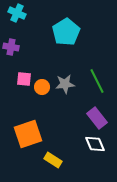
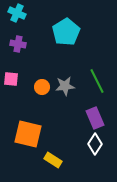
purple cross: moved 7 px right, 3 px up
pink square: moved 13 px left
gray star: moved 2 px down
purple rectangle: moved 2 px left; rotated 15 degrees clockwise
orange square: rotated 32 degrees clockwise
white diamond: rotated 55 degrees clockwise
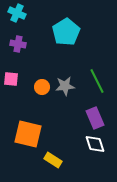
white diamond: rotated 50 degrees counterclockwise
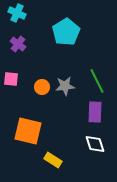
purple cross: rotated 28 degrees clockwise
purple rectangle: moved 6 px up; rotated 25 degrees clockwise
orange square: moved 3 px up
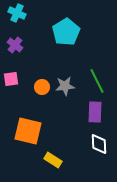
purple cross: moved 3 px left, 1 px down
pink square: rotated 14 degrees counterclockwise
white diamond: moved 4 px right; rotated 15 degrees clockwise
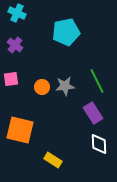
cyan pentagon: rotated 20 degrees clockwise
purple rectangle: moved 2 px left, 1 px down; rotated 35 degrees counterclockwise
orange square: moved 8 px left, 1 px up
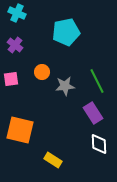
orange circle: moved 15 px up
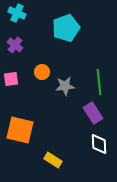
cyan pentagon: moved 4 px up; rotated 8 degrees counterclockwise
green line: moved 2 px right, 1 px down; rotated 20 degrees clockwise
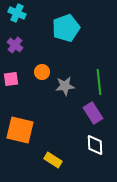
white diamond: moved 4 px left, 1 px down
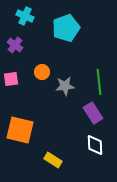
cyan cross: moved 8 px right, 3 px down
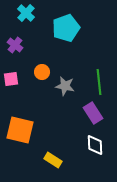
cyan cross: moved 1 px right, 3 px up; rotated 18 degrees clockwise
gray star: rotated 18 degrees clockwise
